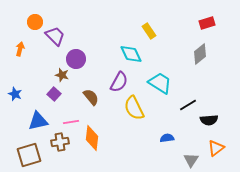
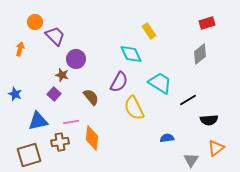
black line: moved 5 px up
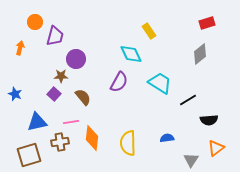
purple trapezoid: rotated 60 degrees clockwise
orange arrow: moved 1 px up
brown star: moved 1 px left, 1 px down; rotated 16 degrees counterclockwise
brown semicircle: moved 8 px left
yellow semicircle: moved 6 px left, 35 px down; rotated 25 degrees clockwise
blue triangle: moved 1 px left, 1 px down
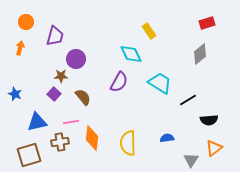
orange circle: moved 9 px left
orange triangle: moved 2 px left
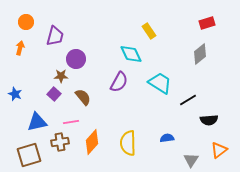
orange diamond: moved 4 px down; rotated 35 degrees clockwise
orange triangle: moved 5 px right, 2 px down
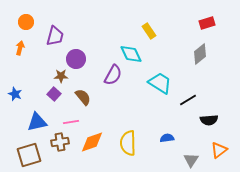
purple semicircle: moved 6 px left, 7 px up
orange diamond: rotated 30 degrees clockwise
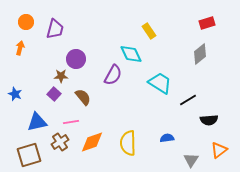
purple trapezoid: moved 7 px up
brown cross: rotated 24 degrees counterclockwise
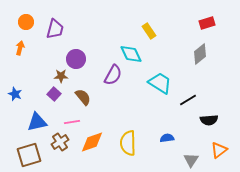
pink line: moved 1 px right
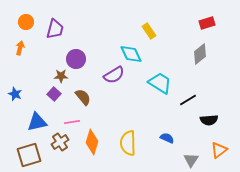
purple semicircle: moved 1 px right; rotated 30 degrees clockwise
blue semicircle: rotated 32 degrees clockwise
orange diamond: rotated 55 degrees counterclockwise
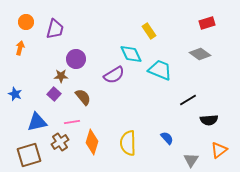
gray diamond: rotated 75 degrees clockwise
cyan trapezoid: moved 13 px up; rotated 10 degrees counterclockwise
blue semicircle: rotated 24 degrees clockwise
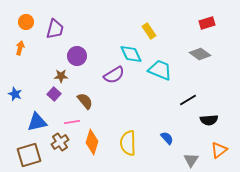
purple circle: moved 1 px right, 3 px up
brown semicircle: moved 2 px right, 4 px down
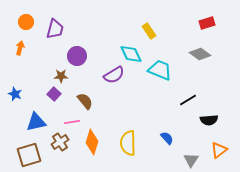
blue triangle: moved 1 px left
